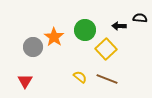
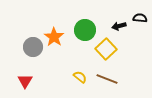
black arrow: rotated 16 degrees counterclockwise
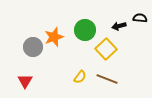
orange star: rotated 18 degrees clockwise
yellow semicircle: rotated 88 degrees clockwise
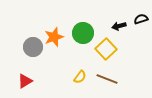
black semicircle: moved 1 px right, 1 px down; rotated 24 degrees counterclockwise
green circle: moved 2 px left, 3 px down
red triangle: rotated 28 degrees clockwise
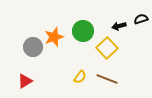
green circle: moved 2 px up
yellow square: moved 1 px right, 1 px up
